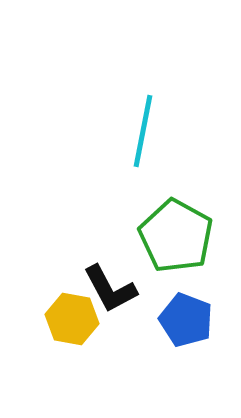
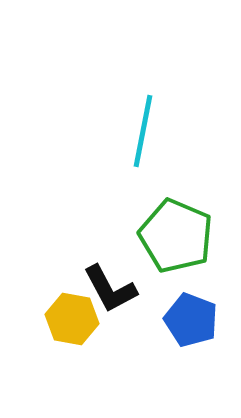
green pentagon: rotated 6 degrees counterclockwise
blue pentagon: moved 5 px right
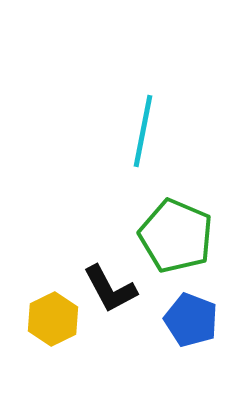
yellow hexagon: moved 19 px left; rotated 24 degrees clockwise
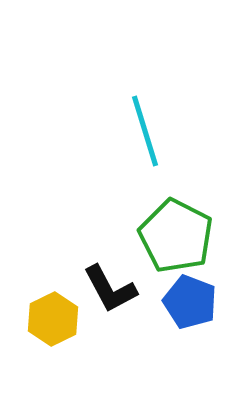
cyan line: moved 2 px right; rotated 28 degrees counterclockwise
green pentagon: rotated 4 degrees clockwise
blue pentagon: moved 1 px left, 18 px up
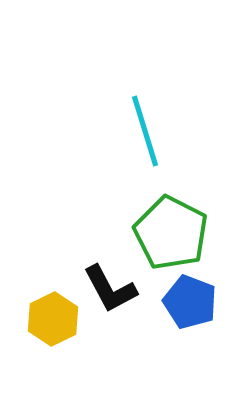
green pentagon: moved 5 px left, 3 px up
